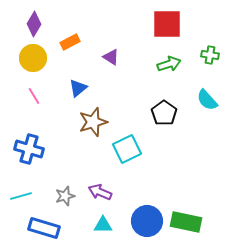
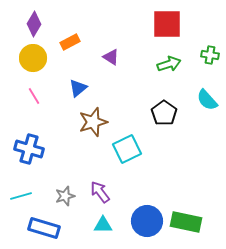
purple arrow: rotated 30 degrees clockwise
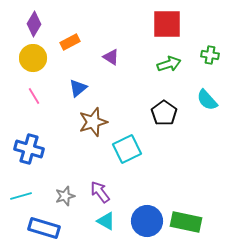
cyan triangle: moved 3 px right, 4 px up; rotated 30 degrees clockwise
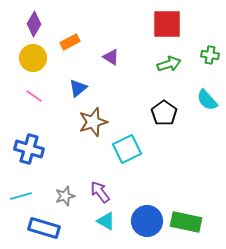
pink line: rotated 24 degrees counterclockwise
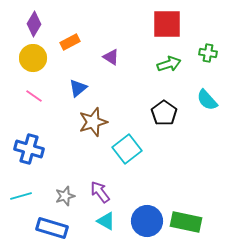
green cross: moved 2 px left, 2 px up
cyan square: rotated 12 degrees counterclockwise
blue rectangle: moved 8 px right
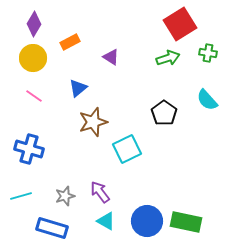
red square: moved 13 px right; rotated 32 degrees counterclockwise
green arrow: moved 1 px left, 6 px up
cyan square: rotated 12 degrees clockwise
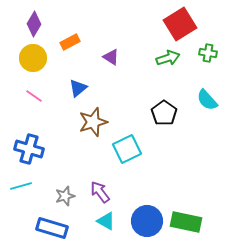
cyan line: moved 10 px up
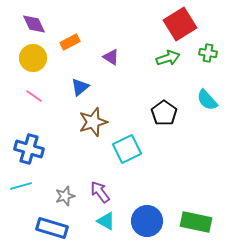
purple diamond: rotated 55 degrees counterclockwise
blue triangle: moved 2 px right, 1 px up
green rectangle: moved 10 px right
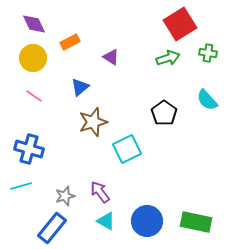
blue rectangle: rotated 68 degrees counterclockwise
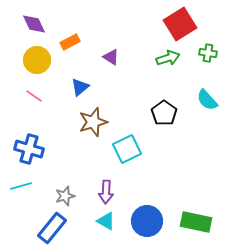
yellow circle: moved 4 px right, 2 px down
purple arrow: moved 6 px right; rotated 140 degrees counterclockwise
